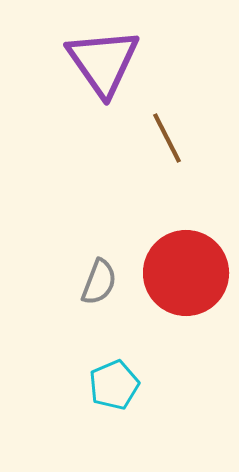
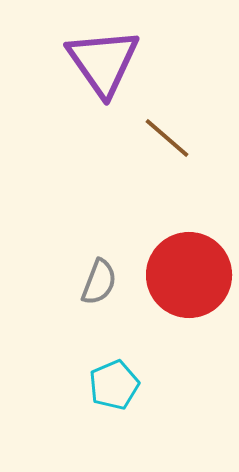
brown line: rotated 22 degrees counterclockwise
red circle: moved 3 px right, 2 px down
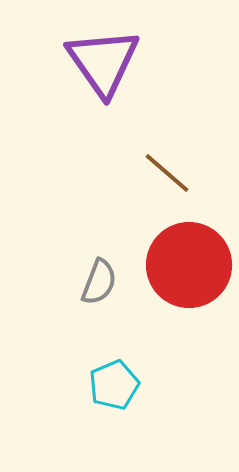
brown line: moved 35 px down
red circle: moved 10 px up
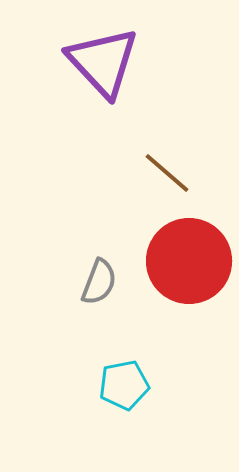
purple triangle: rotated 8 degrees counterclockwise
red circle: moved 4 px up
cyan pentagon: moved 10 px right; rotated 12 degrees clockwise
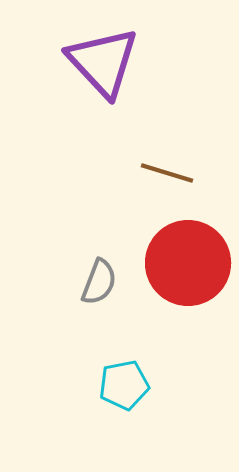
brown line: rotated 24 degrees counterclockwise
red circle: moved 1 px left, 2 px down
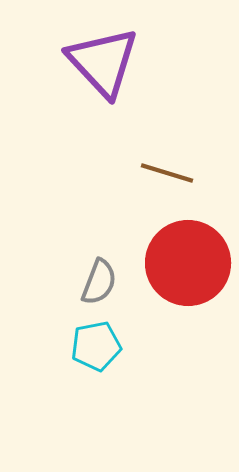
cyan pentagon: moved 28 px left, 39 px up
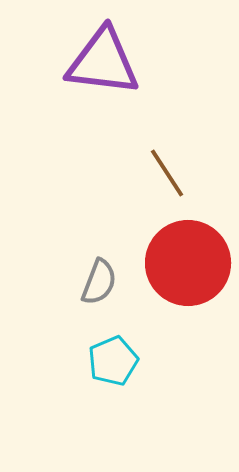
purple triangle: rotated 40 degrees counterclockwise
brown line: rotated 40 degrees clockwise
cyan pentagon: moved 17 px right, 15 px down; rotated 12 degrees counterclockwise
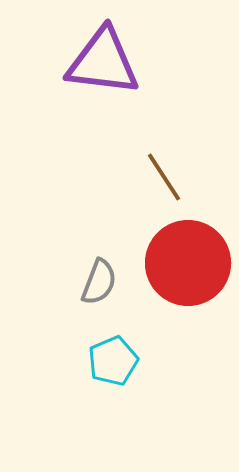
brown line: moved 3 px left, 4 px down
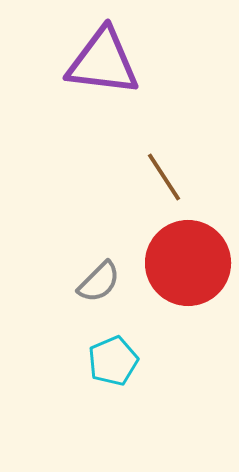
gray semicircle: rotated 24 degrees clockwise
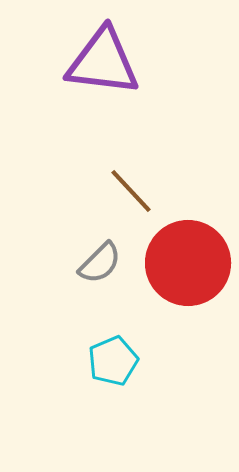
brown line: moved 33 px left, 14 px down; rotated 10 degrees counterclockwise
gray semicircle: moved 1 px right, 19 px up
